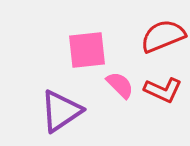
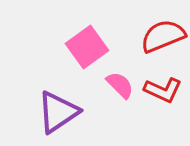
pink square: moved 3 px up; rotated 30 degrees counterclockwise
purple triangle: moved 3 px left, 1 px down
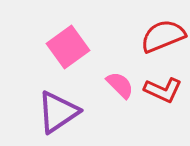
pink square: moved 19 px left
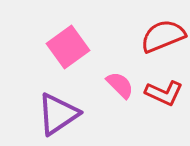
red L-shape: moved 1 px right, 3 px down
purple triangle: moved 2 px down
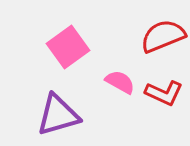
pink semicircle: moved 3 px up; rotated 16 degrees counterclockwise
purple triangle: moved 1 px down; rotated 18 degrees clockwise
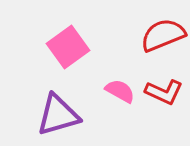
red semicircle: moved 1 px up
pink semicircle: moved 9 px down
red L-shape: moved 1 px up
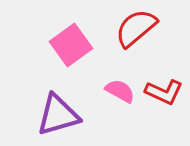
red semicircle: moved 27 px left, 7 px up; rotated 18 degrees counterclockwise
pink square: moved 3 px right, 2 px up
